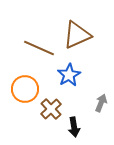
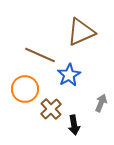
brown triangle: moved 4 px right, 3 px up
brown line: moved 1 px right, 7 px down
black arrow: moved 2 px up
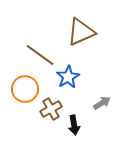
brown line: rotated 12 degrees clockwise
blue star: moved 1 px left, 2 px down
gray arrow: moved 1 px right; rotated 36 degrees clockwise
brown cross: rotated 15 degrees clockwise
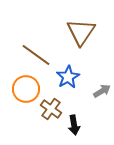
brown triangle: rotated 32 degrees counterclockwise
brown line: moved 4 px left
orange circle: moved 1 px right
gray arrow: moved 12 px up
brown cross: rotated 25 degrees counterclockwise
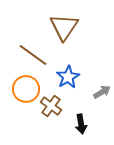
brown triangle: moved 17 px left, 5 px up
brown line: moved 3 px left
gray arrow: moved 1 px down
brown cross: moved 3 px up
black arrow: moved 7 px right, 1 px up
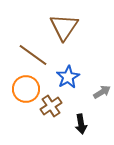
brown cross: rotated 20 degrees clockwise
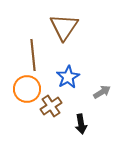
brown line: rotated 48 degrees clockwise
orange circle: moved 1 px right
